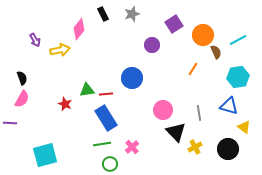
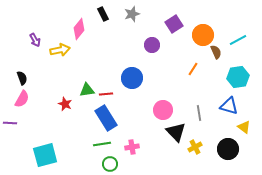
pink cross: rotated 32 degrees clockwise
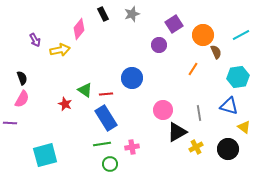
cyan line: moved 3 px right, 5 px up
purple circle: moved 7 px right
green triangle: moved 2 px left; rotated 42 degrees clockwise
black triangle: moved 1 px right; rotated 45 degrees clockwise
yellow cross: moved 1 px right
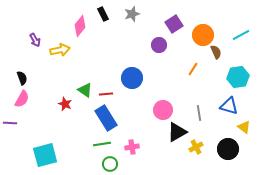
pink diamond: moved 1 px right, 3 px up
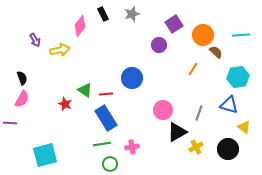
cyan line: rotated 24 degrees clockwise
brown semicircle: rotated 24 degrees counterclockwise
blue triangle: moved 1 px up
gray line: rotated 28 degrees clockwise
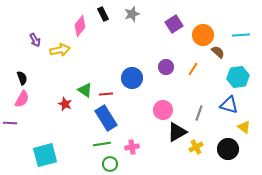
purple circle: moved 7 px right, 22 px down
brown semicircle: moved 2 px right
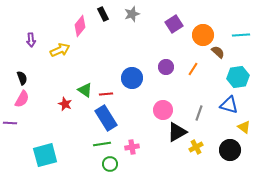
purple arrow: moved 4 px left; rotated 24 degrees clockwise
yellow arrow: rotated 12 degrees counterclockwise
black circle: moved 2 px right, 1 px down
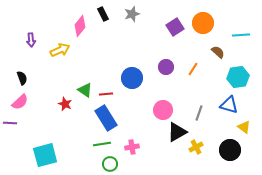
purple square: moved 1 px right, 3 px down
orange circle: moved 12 px up
pink semicircle: moved 2 px left, 3 px down; rotated 18 degrees clockwise
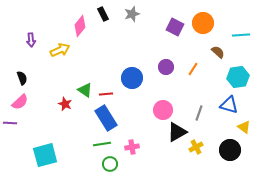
purple square: rotated 30 degrees counterclockwise
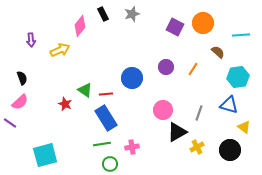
purple line: rotated 32 degrees clockwise
yellow cross: moved 1 px right
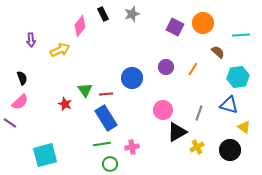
green triangle: rotated 21 degrees clockwise
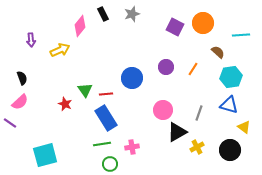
cyan hexagon: moved 7 px left
